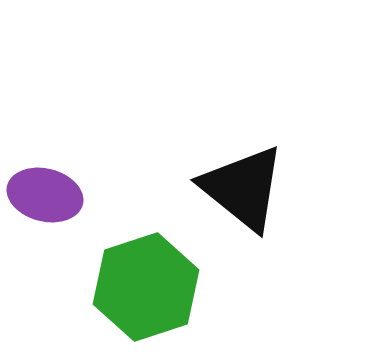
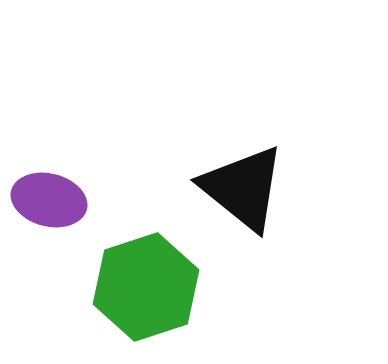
purple ellipse: moved 4 px right, 5 px down
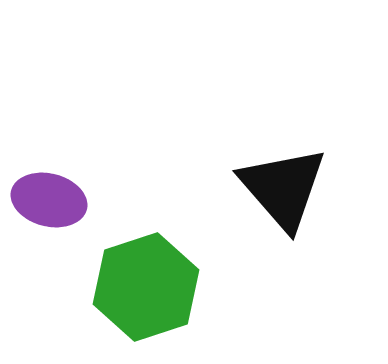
black triangle: moved 40 px right; rotated 10 degrees clockwise
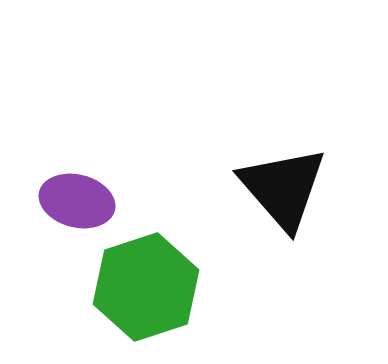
purple ellipse: moved 28 px right, 1 px down
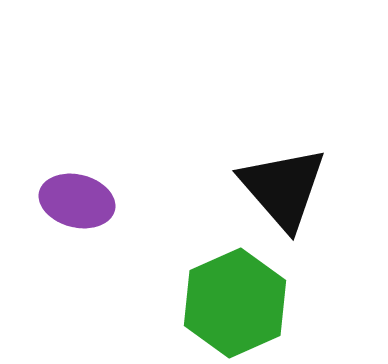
green hexagon: moved 89 px right, 16 px down; rotated 6 degrees counterclockwise
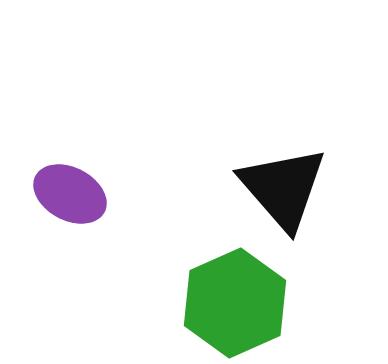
purple ellipse: moved 7 px left, 7 px up; rotated 14 degrees clockwise
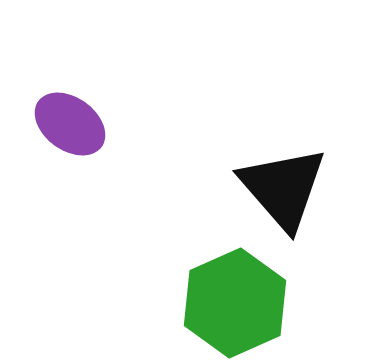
purple ellipse: moved 70 px up; rotated 8 degrees clockwise
